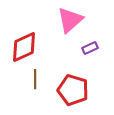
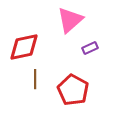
red diamond: rotated 12 degrees clockwise
red pentagon: rotated 12 degrees clockwise
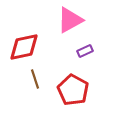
pink triangle: rotated 12 degrees clockwise
purple rectangle: moved 5 px left, 3 px down
brown line: rotated 18 degrees counterclockwise
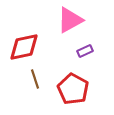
red pentagon: moved 1 px up
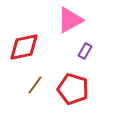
purple rectangle: rotated 35 degrees counterclockwise
brown line: moved 6 px down; rotated 54 degrees clockwise
red pentagon: rotated 12 degrees counterclockwise
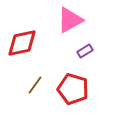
red diamond: moved 2 px left, 4 px up
purple rectangle: rotated 28 degrees clockwise
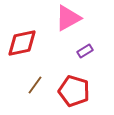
pink triangle: moved 2 px left, 2 px up
red pentagon: moved 1 px right, 2 px down
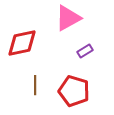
brown line: rotated 36 degrees counterclockwise
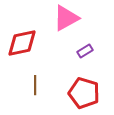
pink triangle: moved 2 px left
red pentagon: moved 10 px right, 2 px down
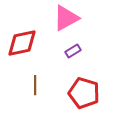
purple rectangle: moved 12 px left
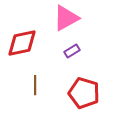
purple rectangle: moved 1 px left
